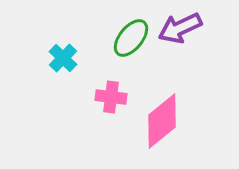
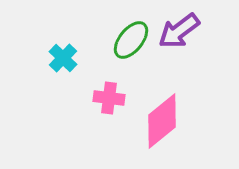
purple arrow: moved 1 px left, 3 px down; rotated 12 degrees counterclockwise
green ellipse: moved 2 px down
pink cross: moved 2 px left, 1 px down
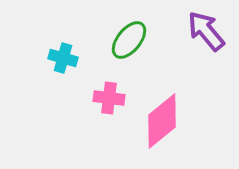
purple arrow: moved 27 px right; rotated 87 degrees clockwise
green ellipse: moved 2 px left
cyan cross: rotated 28 degrees counterclockwise
